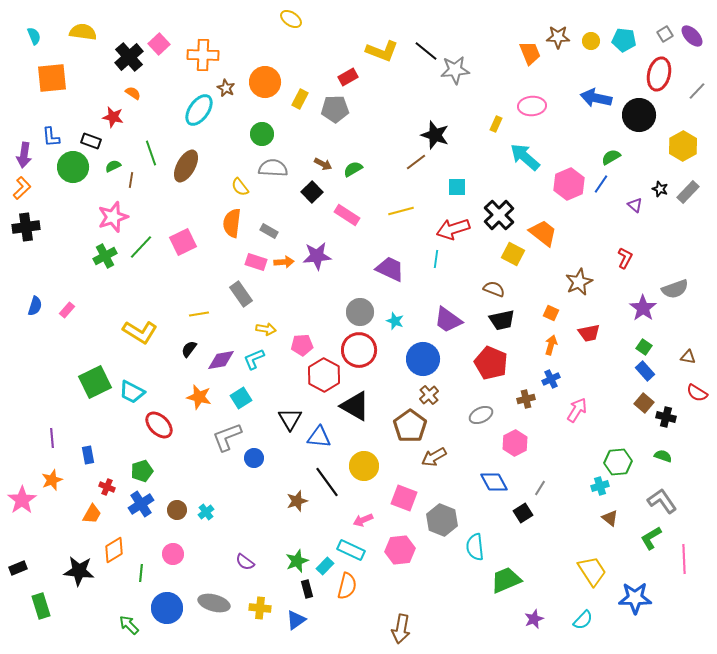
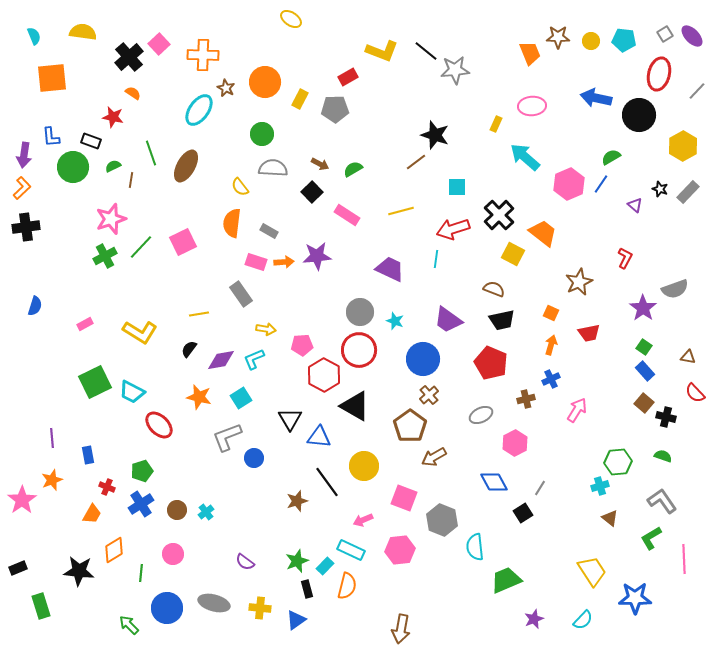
brown arrow at (323, 164): moved 3 px left
pink star at (113, 217): moved 2 px left, 2 px down
pink rectangle at (67, 310): moved 18 px right, 14 px down; rotated 21 degrees clockwise
red semicircle at (697, 393): moved 2 px left; rotated 15 degrees clockwise
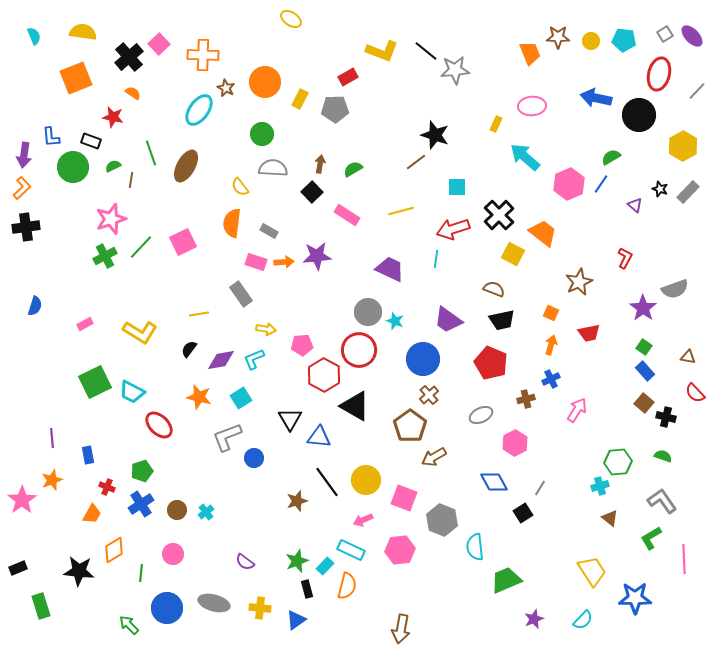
orange square at (52, 78): moved 24 px right; rotated 16 degrees counterclockwise
brown arrow at (320, 164): rotated 108 degrees counterclockwise
gray circle at (360, 312): moved 8 px right
yellow circle at (364, 466): moved 2 px right, 14 px down
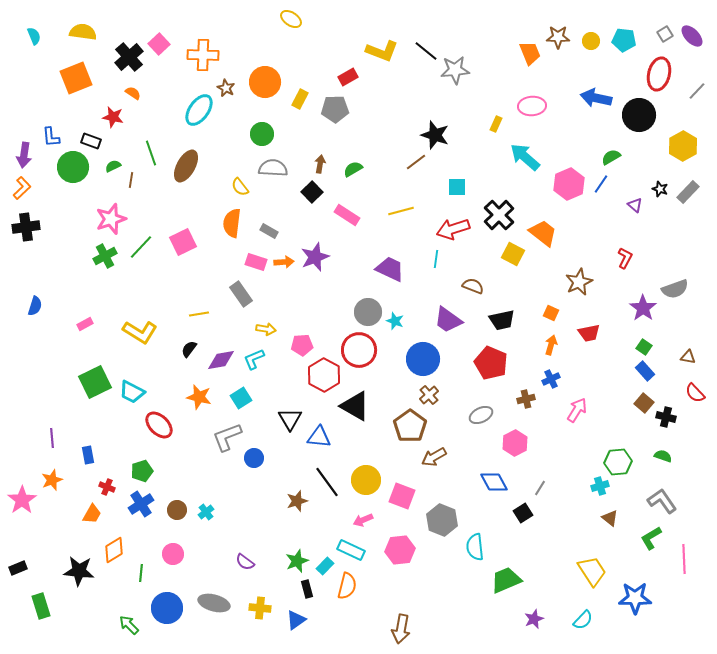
purple star at (317, 256): moved 2 px left, 1 px down; rotated 16 degrees counterclockwise
brown semicircle at (494, 289): moved 21 px left, 3 px up
pink square at (404, 498): moved 2 px left, 2 px up
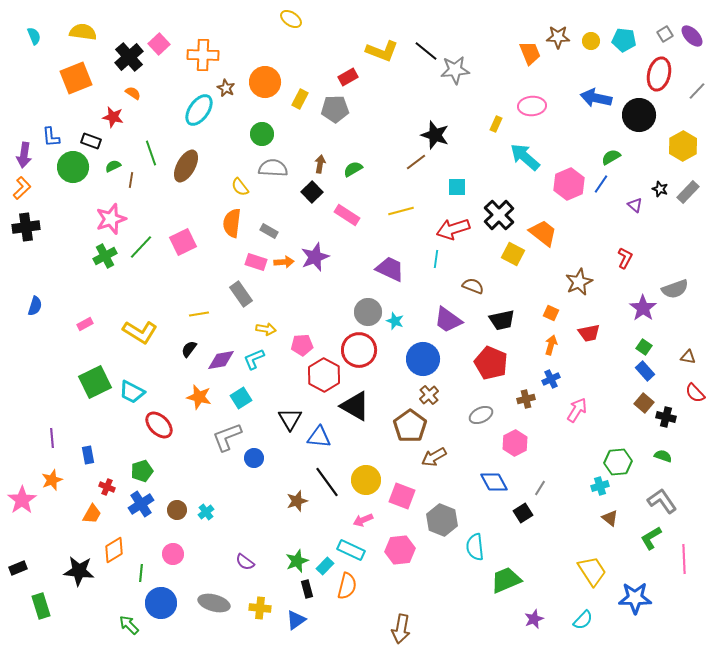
blue circle at (167, 608): moved 6 px left, 5 px up
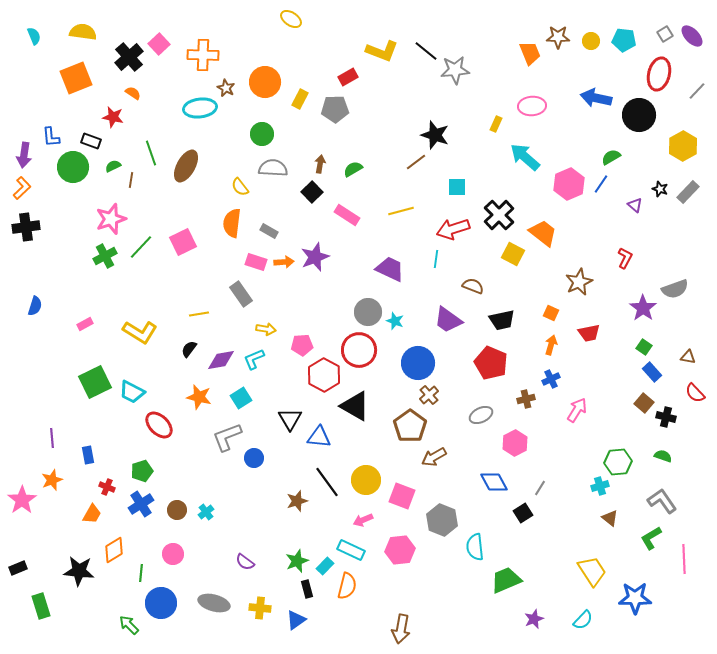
cyan ellipse at (199, 110): moved 1 px right, 2 px up; rotated 48 degrees clockwise
blue circle at (423, 359): moved 5 px left, 4 px down
blue rectangle at (645, 371): moved 7 px right, 1 px down
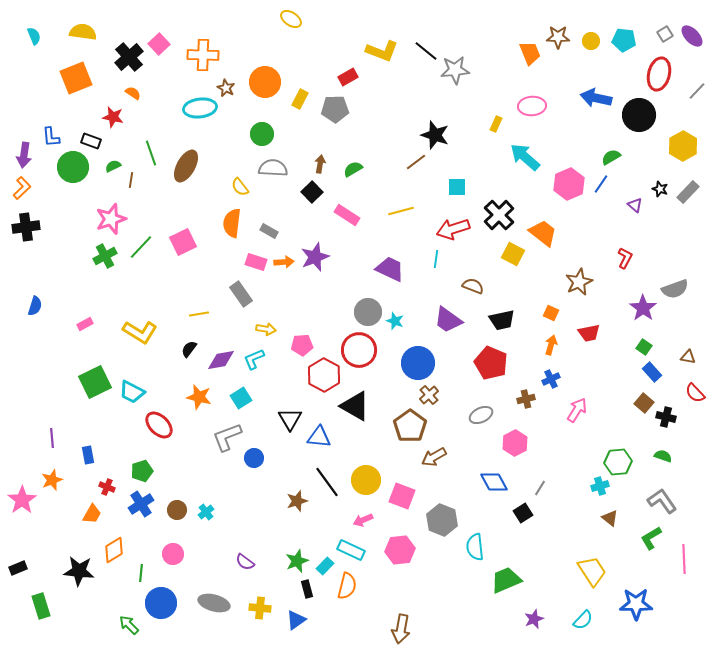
blue star at (635, 598): moved 1 px right, 6 px down
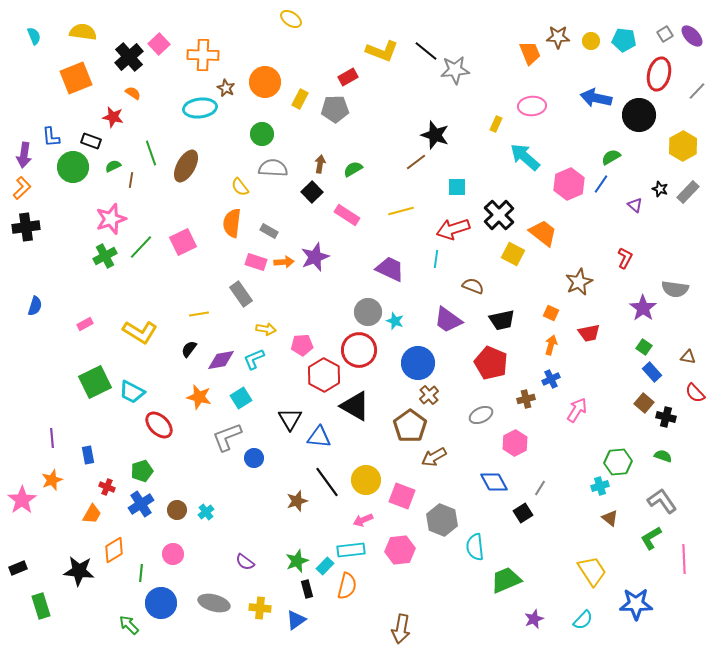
gray semicircle at (675, 289): rotated 28 degrees clockwise
cyan rectangle at (351, 550): rotated 32 degrees counterclockwise
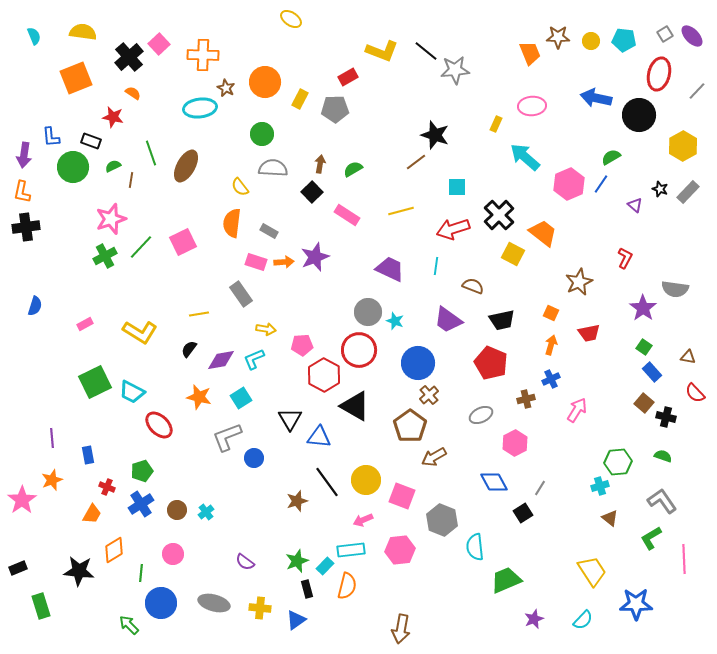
orange L-shape at (22, 188): moved 4 px down; rotated 145 degrees clockwise
cyan line at (436, 259): moved 7 px down
